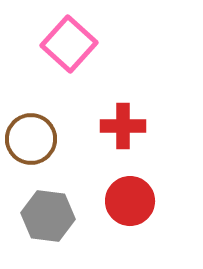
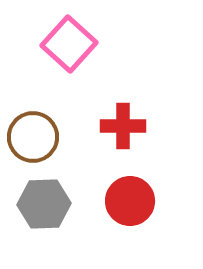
brown circle: moved 2 px right, 2 px up
gray hexagon: moved 4 px left, 12 px up; rotated 9 degrees counterclockwise
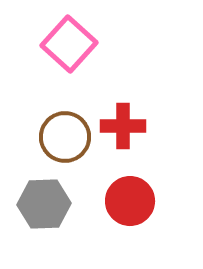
brown circle: moved 32 px right
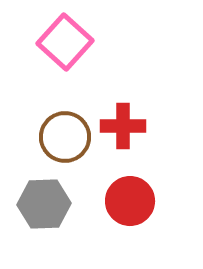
pink square: moved 4 px left, 2 px up
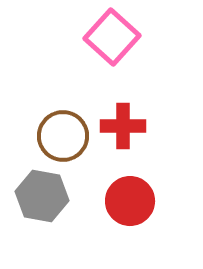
pink square: moved 47 px right, 5 px up
brown circle: moved 2 px left, 1 px up
gray hexagon: moved 2 px left, 8 px up; rotated 12 degrees clockwise
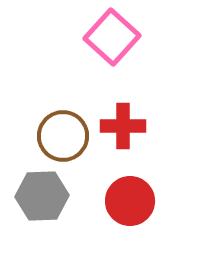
gray hexagon: rotated 12 degrees counterclockwise
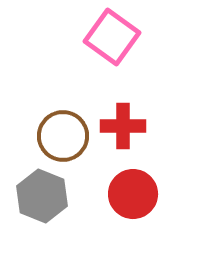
pink square: rotated 6 degrees counterclockwise
gray hexagon: rotated 24 degrees clockwise
red circle: moved 3 px right, 7 px up
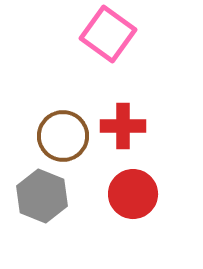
pink square: moved 4 px left, 3 px up
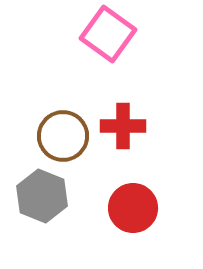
red circle: moved 14 px down
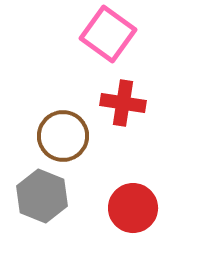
red cross: moved 23 px up; rotated 9 degrees clockwise
